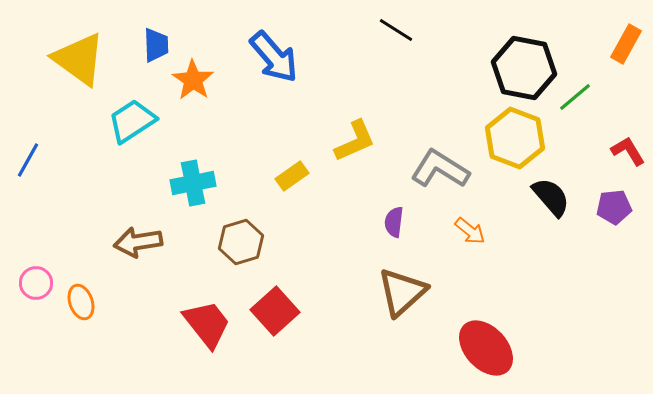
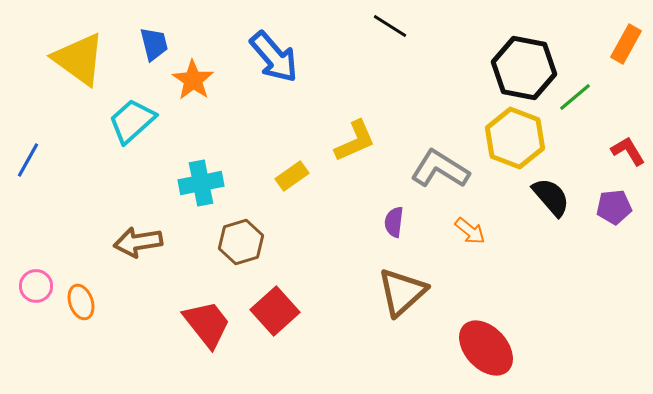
black line: moved 6 px left, 4 px up
blue trapezoid: moved 2 px left, 1 px up; rotated 12 degrees counterclockwise
cyan trapezoid: rotated 9 degrees counterclockwise
cyan cross: moved 8 px right
pink circle: moved 3 px down
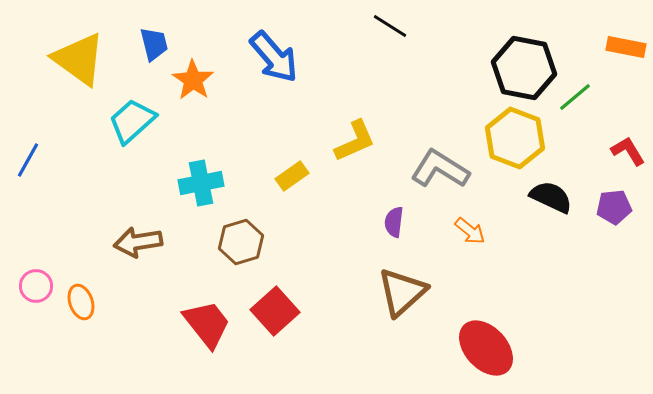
orange rectangle: moved 3 px down; rotated 72 degrees clockwise
black semicircle: rotated 24 degrees counterclockwise
